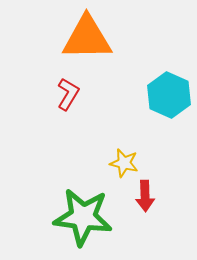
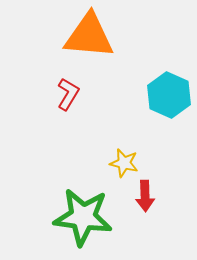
orange triangle: moved 2 px right, 2 px up; rotated 6 degrees clockwise
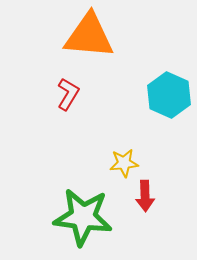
yellow star: rotated 20 degrees counterclockwise
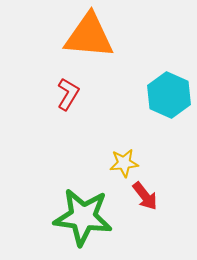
red arrow: rotated 36 degrees counterclockwise
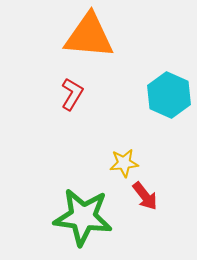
red L-shape: moved 4 px right
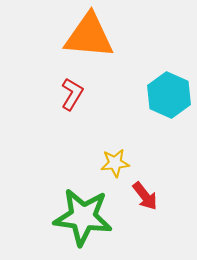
yellow star: moved 9 px left
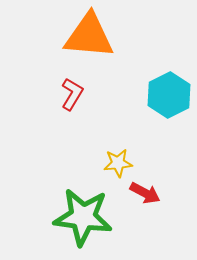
cyan hexagon: rotated 9 degrees clockwise
yellow star: moved 3 px right
red arrow: moved 3 px up; rotated 24 degrees counterclockwise
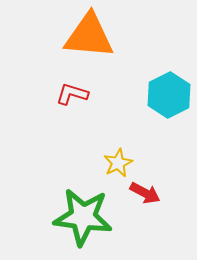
red L-shape: rotated 104 degrees counterclockwise
yellow star: rotated 20 degrees counterclockwise
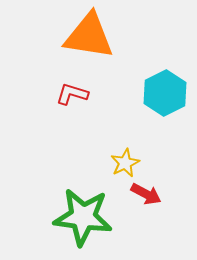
orange triangle: rotated 4 degrees clockwise
cyan hexagon: moved 4 px left, 2 px up
yellow star: moved 7 px right
red arrow: moved 1 px right, 1 px down
